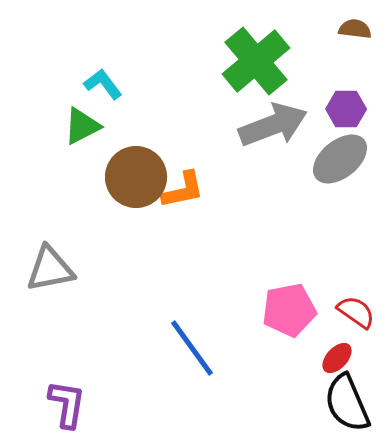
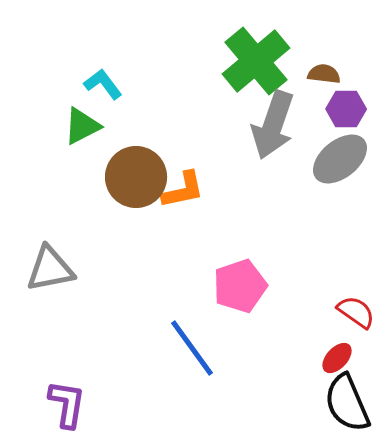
brown semicircle: moved 31 px left, 45 px down
gray arrow: rotated 130 degrees clockwise
pink pentagon: moved 49 px left, 24 px up; rotated 8 degrees counterclockwise
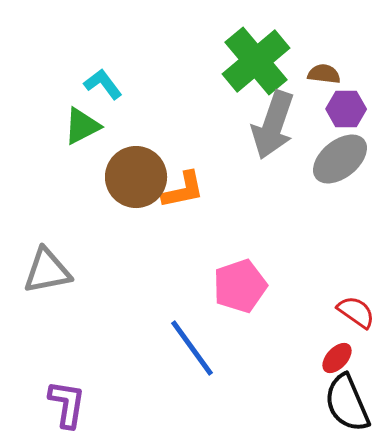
gray triangle: moved 3 px left, 2 px down
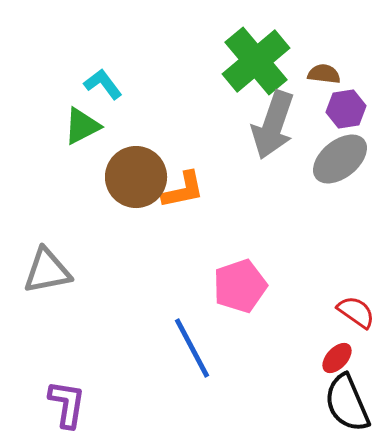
purple hexagon: rotated 9 degrees counterclockwise
blue line: rotated 8 degrees clockwise
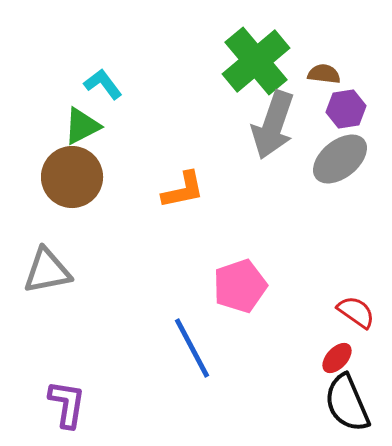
brown circle: moved 64 px left
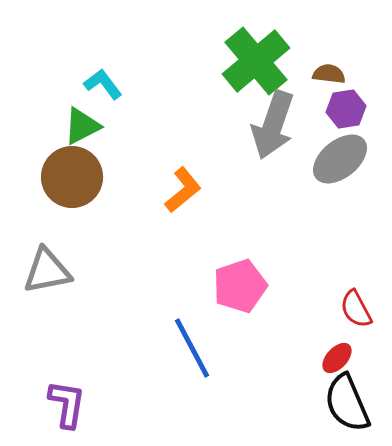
brown semicircle: moved 5 px right
orange L-shape: rotated 27 degrees counterclockwise
red semicircle: moved 3 px up; rotated 153 degrees counterclockwise
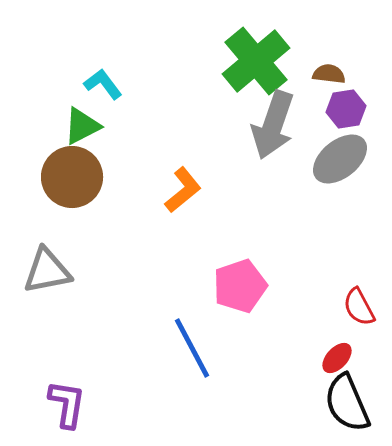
red semicircle: moved 3 px right, 2 px up
